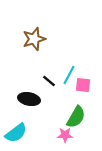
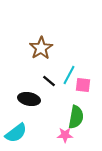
brown star: moved 7 px right, 9 px down; rotated 15 degrees counterclockwise
green semicircle: rotated 20 degrees counterclockwise
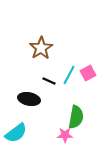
black line: rotated 16 degrees counterclockwise
pink square: moved 5 px right, 12 px up; rotated 35 degrees counterclockwise
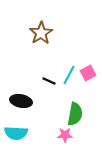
brown star: moved 15 px up
black ellipse: moved 8 px left, 2 px down
green semicircle: moved 1 px left, 3 px up
cyan semicircle: rotated 40 degrees clockwise
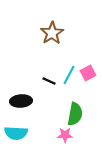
brown star: moved 11 px right
black ellipse: rotated 15 degrees counterclockwise
